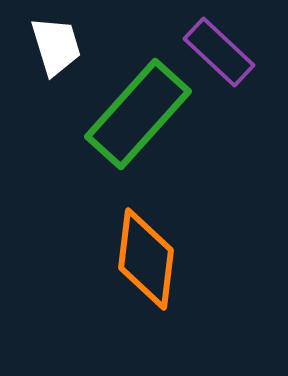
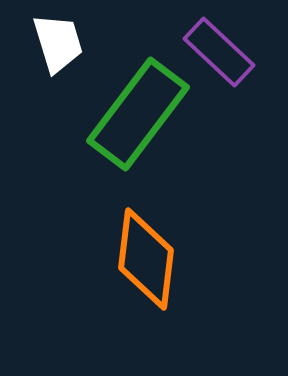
white trapezoid: moved 2 px right, 3 px up
green rectangle: rotated 5 degrees counterclockwise
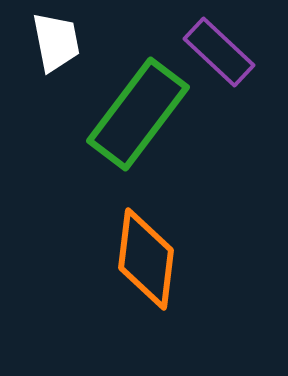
white trapezoid: moved 2 px left, 1 px up; rotated 6 degrees clockwise
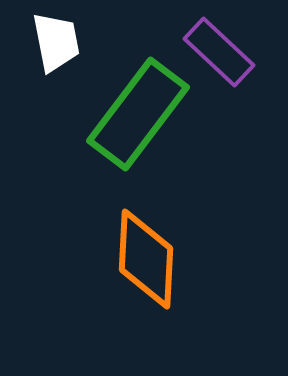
orange diamond: rotated 4 degrees counterclockwise
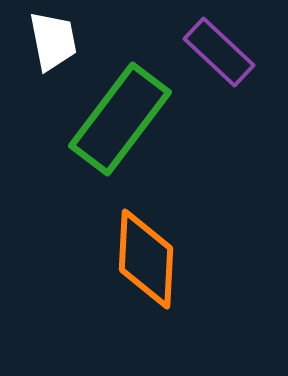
white trapezoid: moved 3 px left, 1 px up
green rectangle: moved 18 px left, 5 px down
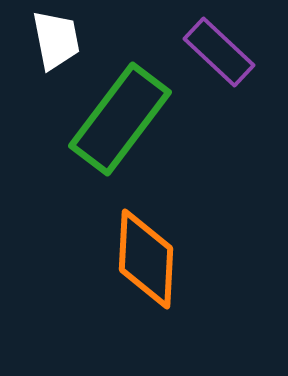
white trapezoid: moved 3 px right, 1 px up
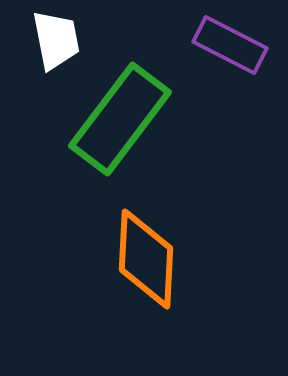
purple rectangle: moved 11 px right, 7 px up; rotated 16 degrees counterclockwise
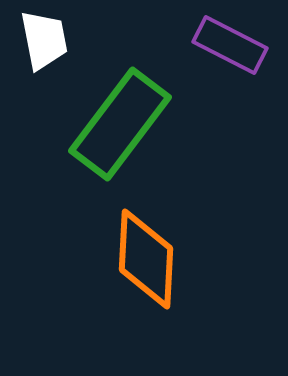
white trapezoid: moved 12 px left
green rectangle: moved 5 px down
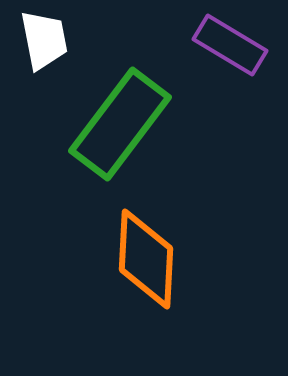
purple rectangle: rotated 4 degrees clockwise
